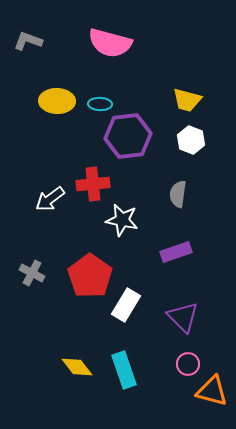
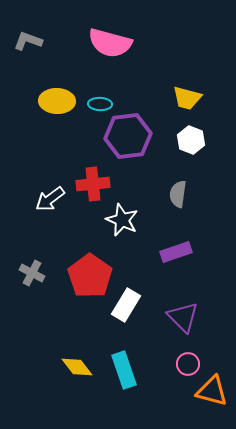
yellow trapezoid: moved 2 px up
white star: rotated 12 degrees clockwise
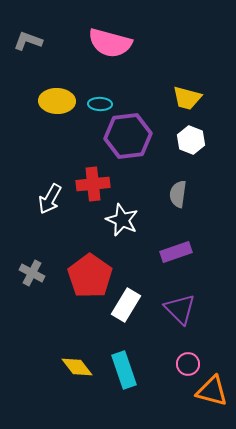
white arrow: rotated 24 degrees counterclockwise
purple triangle: moved 3 px left, 8 px up
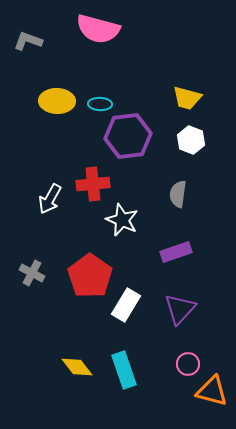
pink semicircle: moved 12 px left, 14 px up
purple triangle: rotated 28 degrees clockwise
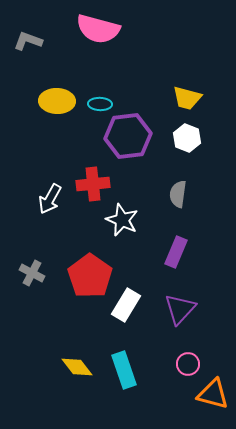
white hexagon: moved 4 px left, 2 px up
purple rectangle: rotated 48 degrees counterclockwise
orange triangle: moved 1 px right, 3 px down
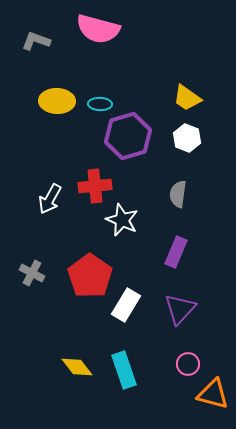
gray L-shape: moved 8 px right
yellow trapezoid: rotated 20 degrees clockwise
purple hexagon: rotated 9 degrees counterclockwise
red cross: moved 2 px right, 2 px down
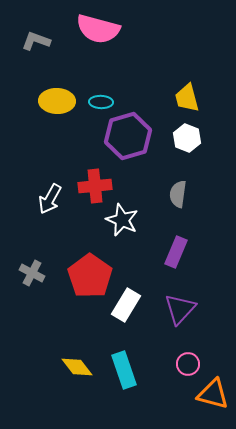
yellow trapezoid: rotated 40 degrees clockwise
cyan ellipse: moved 1 px right, 2 px up
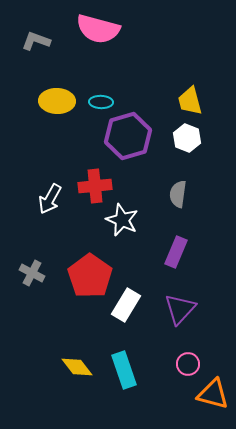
yellow trapezoid: moved 3 px right, 3 px down
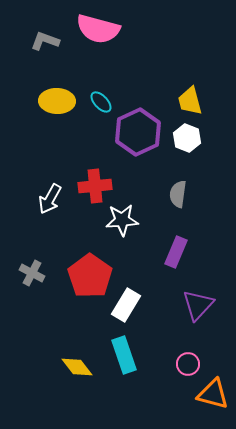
gray L-shape: moved 9 px right
cyan ellipse: rotated 45 degrees clockwise
purple hexagon: moved 10 px right, 4 px up; rotated 9 degrees counterclockwise
white star: rotated 28 degrees counterclockwise
purple triangle: moved 18 px right, 4 px up
cyan rectangle: moved 15 px up
